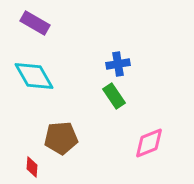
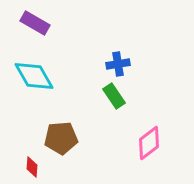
pink diamond: rotated 16 degrees counterclockwise
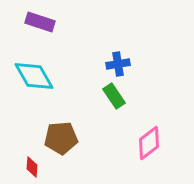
purple rectangle: moved 5 px right, 1 px up; rotated 12 degrees counterclockwise
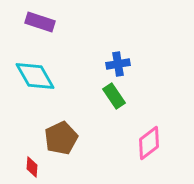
cyan diamond: moved 1 px right
brown pentagon: rotated 20 degrees counterclockwise
